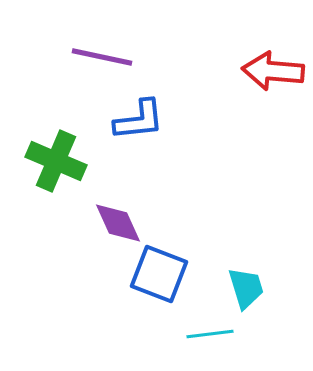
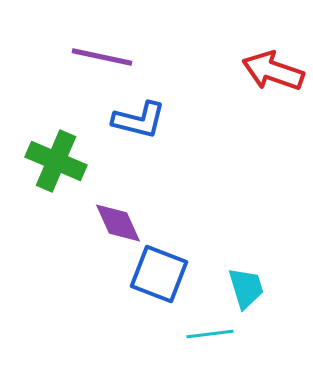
red arrow: rotated 14 degrees clockwise
blue L-shape: rotated 20 degrees clockwise
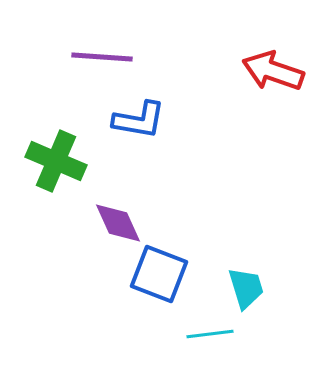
purple line: rotated 8 degrees counterclockwise
blue L-shape: rotated 4 degrees counterclockwise
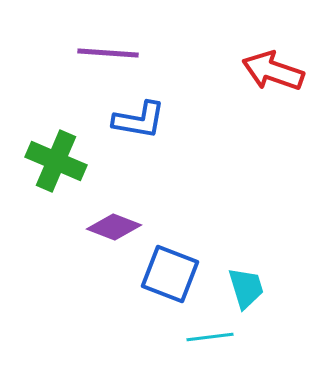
purple line: moved 6 px right, 4 px up
purple diamond: moved 4 px left, 4 px down; rotated 44 degrees counterclockwise
blue square: moved 11 px right
cyan line: moved 3 px down
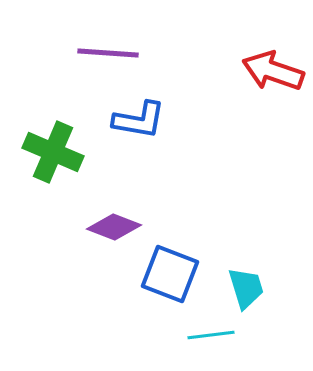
green cross: moved 3 px left, 9 px up
cyan line: moved 1 px right, 2 px up
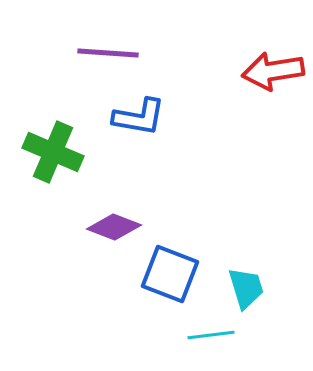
red arrow: rotated 28 degrees counterclockwise
blue L-shape: moved 3 px up
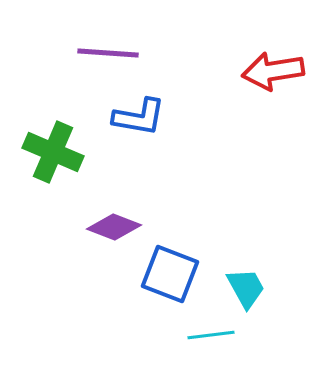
cyan trapezoid: rotated 12 degrees counterclockwise
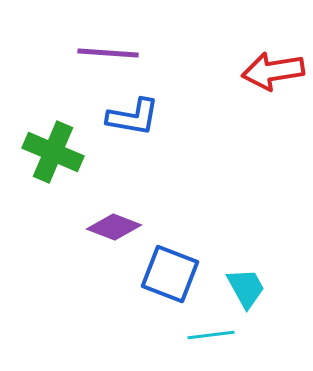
blue L-shape: moved 6 px left
